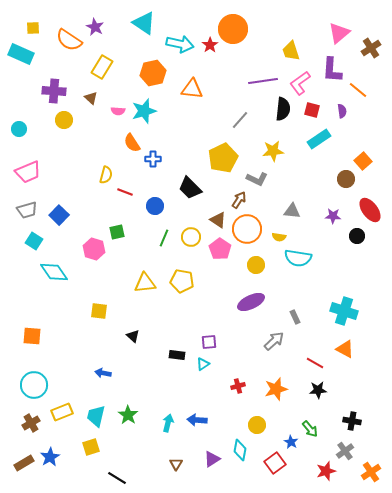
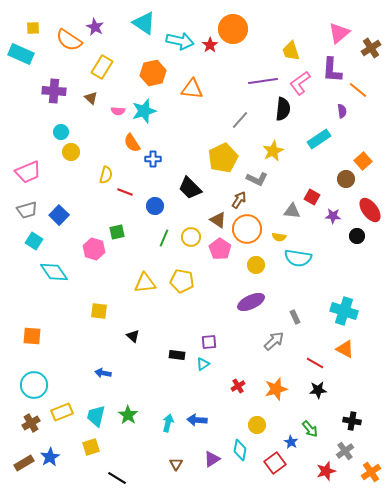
cyan arrow at (180, 44): moved 3 px up
red square at (312, 110): moved 87 px down; rotated 14 degrees clockwise
yellow circle at (64, 120): moved 7 px right, 32 px down
cyan circle at (19, 129): moved 42 px right, 3 px down
yellow star at (273, 151): rotated 20 degrees counterclockwise
red cross at (238, 386): rotated 16 degrees counterclockwise
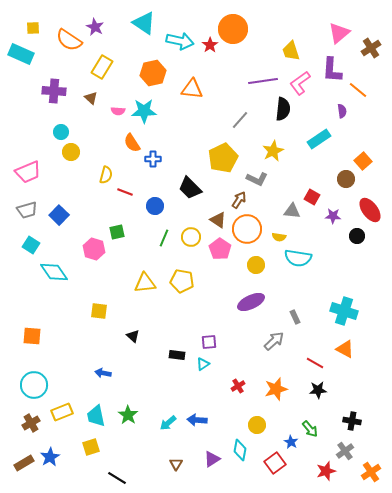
cyan star at (144, 111): rotated 15 degrees clockwise
cyan square at (34, 241): moved 3 px left, 4 px down
cyan trapezoid at (96, 416): rotated 25 degrees counterclockwise
cyan arrow at (168, 423): rotated 144 degrees counterclockwise
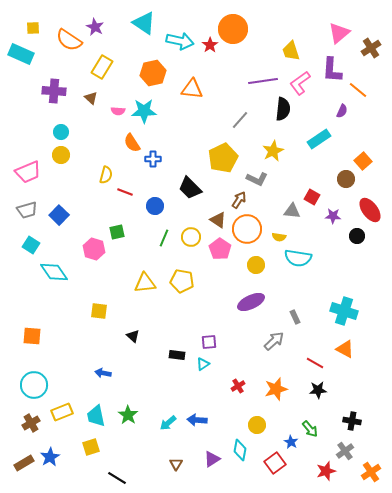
purple semicircle at (342, 111): rotated 32 degrees clockwise
yellow circle at (71, 152): moved 10 px left, 3 px down
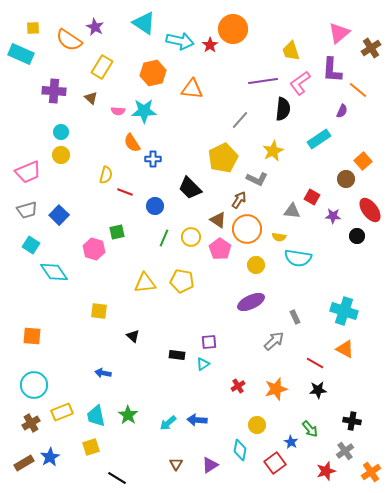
purple triangle at (212, 459): moved 2 px left, 6 px down
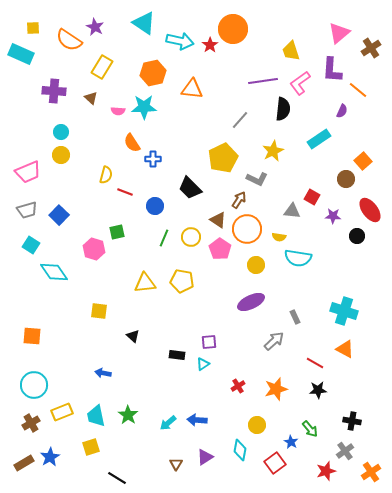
cyan star at (144, 111): moved 4 px up
purple triangle at (210, 465): moved 5 px left, 8 px up
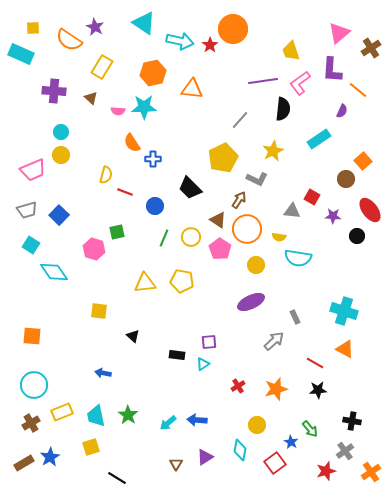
pink trapezoid at (28, 172): moved 5 px right, 2 px up
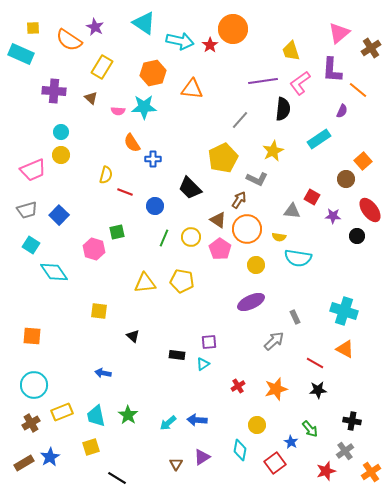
purple triangle at (205, 457): moved 3 px left
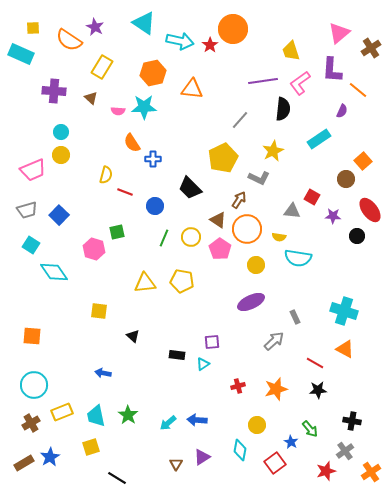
gray L-shape at (257, 179): moved 2 px right, 1 px up
purple square at (209, 342): moved 3 px right
red cross at (238, 386): rotated 16 degrees clockwise
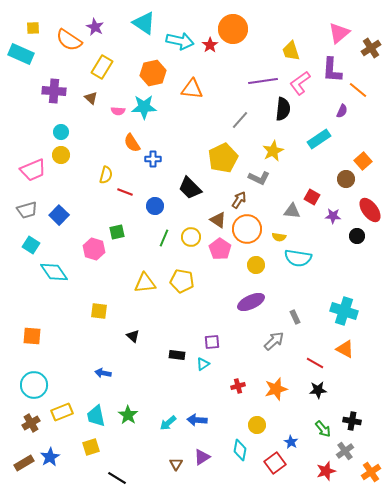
green arrow at (310, 429): moved 13 px right
